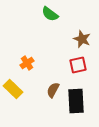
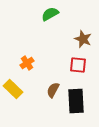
green semicircle: rotated 114 degrees clockwise
brown star: moved 1 px right
red square: rotated 18 degrees clockwise
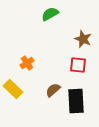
brown semicircle: rotated 21 degrees clockwise
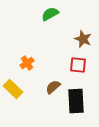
brown semicircle: moved 3 px up
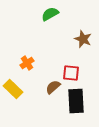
red square: moved 7 px left, 8 px down
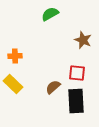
brown star: moved 1 px down
orange cross: moved 12 px left, 7 px up; rotated 32 degrees clockwise
red square: moved 6 px right
yellow rectangle: moved 5 px up
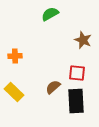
yellow rectangle: moved 1 px right, 8 px down
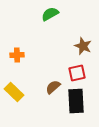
brown star: moved 6 px down
orange cross: moved 2 px right, 1 px up
red square: rotated 18 degrees counterclockwise
